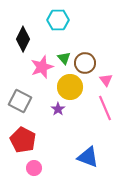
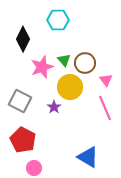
green triangle: moved 2 px down
purple star: moved 4 px left, 2 px up
blue triangle: rotated 10 degrees clockwise
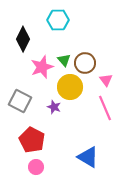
purple star: rotated 16 degrees counterclockwise
red pentagon: moved 9 px right
pink circle: moved 2 px right, 1 px up
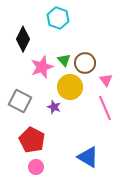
cyan hexagon: moved 2 px up; rotated 20 degrees clockwise
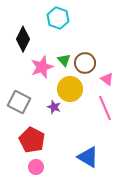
pink triangle: moved 1 px right, 1 px up; rotated 16 degrees counterclockwise
yellow circle: moved 2 px down
gray square: moved 1 px left, 1 px down
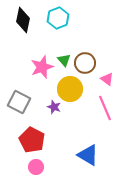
cyan hexagon: rotated 20 degrees clockwise
black diamond: moved 19 px up; rotated 15 degrees counterclockwise
blue triangle: moved 2 px up
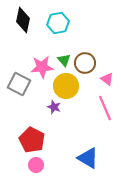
cyan hexagon: moved 5 px down; rotated 10 degrees clockwise
pink star: rotated 15 degrees clockwise
yellow circle: moved 4 px left, 3 px up
gray square: moved 18 px up
blue triangle: moved 3 px down
pink circle: moved 2 px up
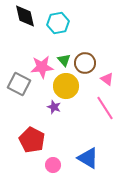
black diamond: moved 2 px right, 4 px up; rotated 25 degrees counterclockwise
pink line: rotated 10 degrees counterclockwise
pink circle: moved 17 px right
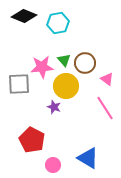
black diamond: moved 1 px left; rotated 55 degrees counterclockwise
gray square: rotated 30 degrees counterclockwise
